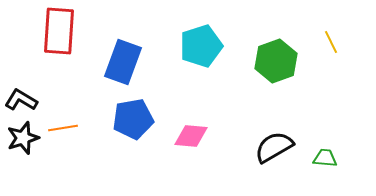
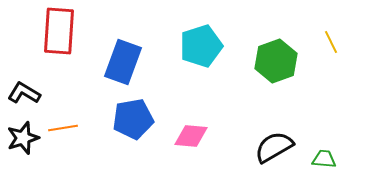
black L-shape: moved 3 px right, 7 px up
green trapezoid: moved 1 px left, 1 px down
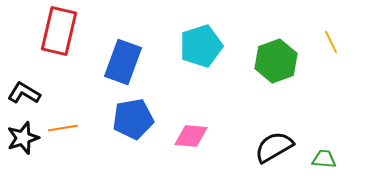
red rectangle: rotated 9 degrees clockwise
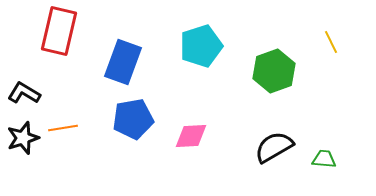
green hexagon: moved 2 px left, 10 px down
pink diamond: rotated 8 degrees counterclockwise
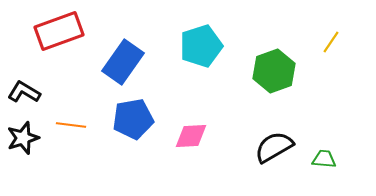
red rectangle: rotated 57 degrees clockwise
yellow line: rotated 60 degrees clockwise
blue rectangle: rotated 15 degrees clockwise
black L-shape: moved 1 px up
orange line: moved 8 px right, 3 px up; rotated 16 degrees clockwise
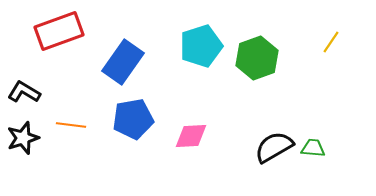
green hexagon: moved 17 px left, 13 px up
green trapezoid: moved 11 px left, 11 px up
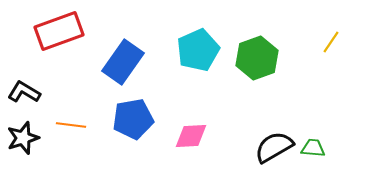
cyan pentagon: moved 3 px left, 4 px down; rotated 6 degrees counterclockwise
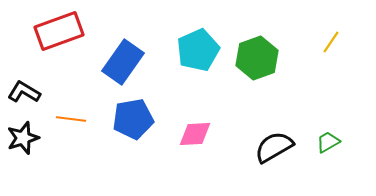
orange line: moved 6 px up
pink diamond: moved 4 px right, 2 px up
green trapezoid: moved 15 px right, 6 px up; rotated 35 degrees counterclockwise
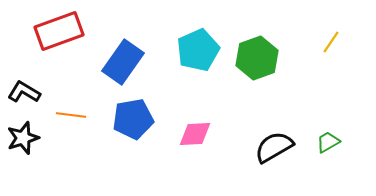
orange line: moved 4 px up
